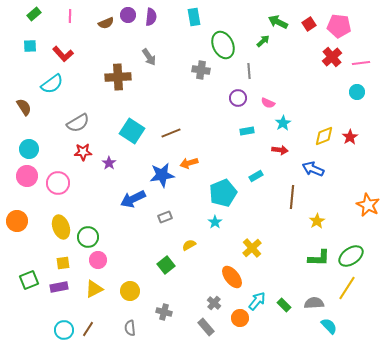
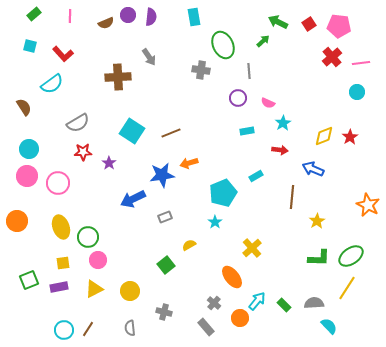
cyan square at (30, 46): rotated 16 degrees clockwise
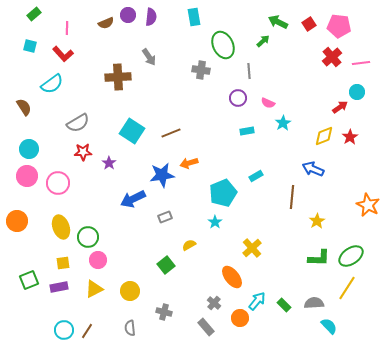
pink line at (70, 16): moved 3 px left, 12 px down
red arrow at (280, 150): moved 60 px right, 43 px up; rotated 42 degrees counterclockwise
brown line at (88, 329): moved 1 px left, 2 px down
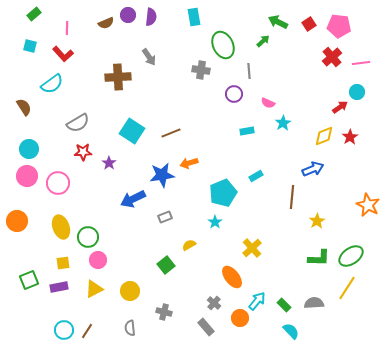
purple circle at (238, 98): moved 4 px left, 4 px up
blue arrow at (313, 169): rotated 135 degrees clockwise
cyan semicircle at (329, 326): moved 38 px left, 5 px down
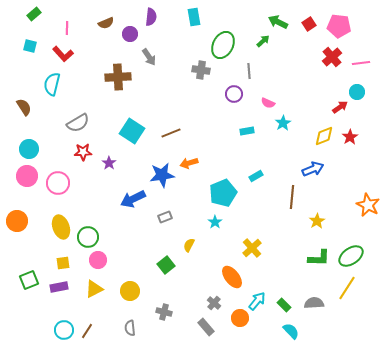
purple circle at (128, 15): moved 2 px right, 19 px down
green ellipse at (223, 45): rotated 52 degrees clockwise
cyan semicircle at (52, 84): rotated 140 degrees clockwise
yellow semicircle at (189, 245): rotated 32 degrees counterclockwise
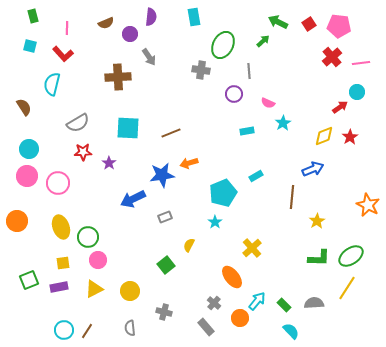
green rectangle at (34, 14): moved 1 px left, 2 px down; rotated 64 degrees counterclockwise
cyan square at (132, 131): moved 4 px left, 3 px up; rotated 30 degrees counterclockwise
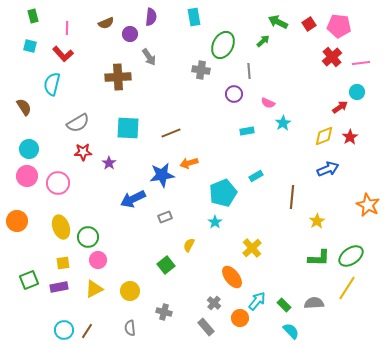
blue arrow at (313, 169): moved 15 px right
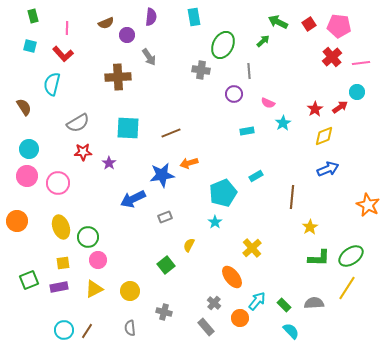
purple circle at (130, 34): moved 3 px left, 1 px down
red star at (350, 137): moved 35 px left, 28 px up
yellow star at (317, 221): moved 7 px left, 6 px down
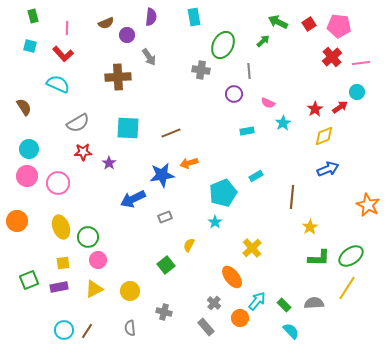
cyan semicircle at (52, 84): moved 6 px right; rotated 100 degrees clockwise
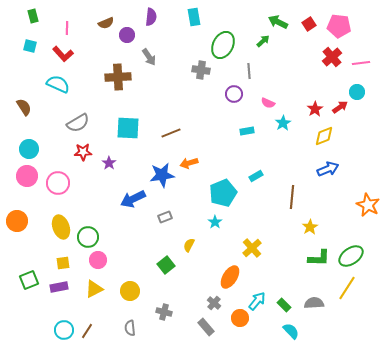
orange ellipse at (232, 277): moved 2 px left; rotated 70 degrees clockwise
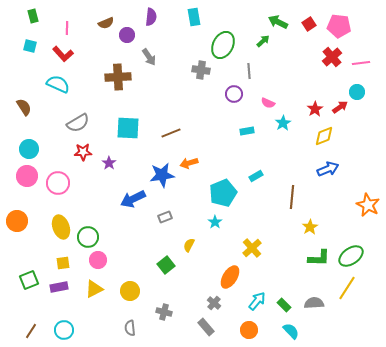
orange circle at (240, 318): moved 9 px right, 12 px down
brown line at (87, 331): moved 56 px left
